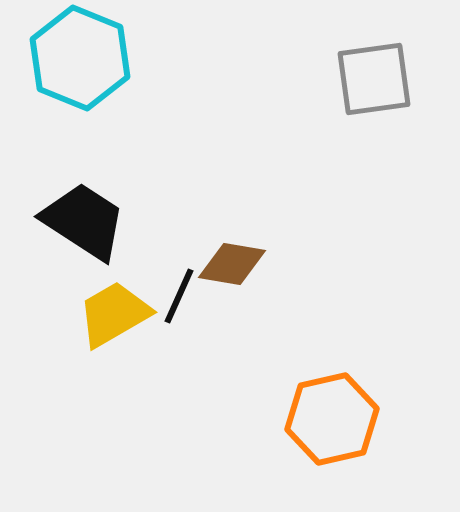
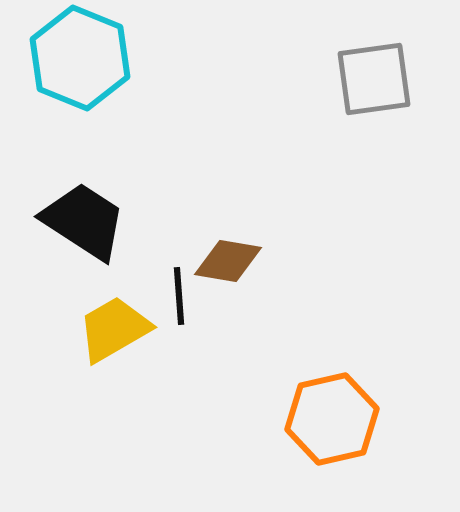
brown diamond: moved 4 px left, 3 px up
black line: rotated 28 degrees counterclockwise
yellow trapezoid: moved 15 px down
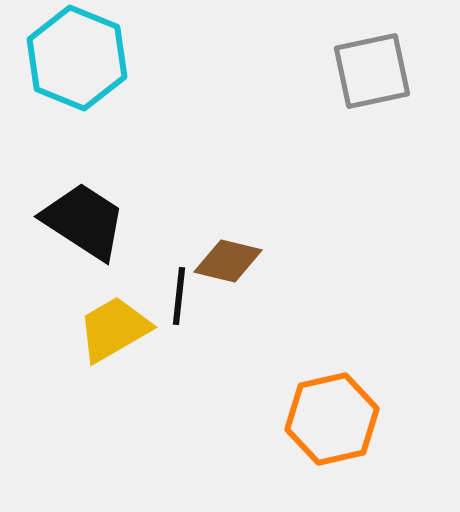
cyan hexagon: moved 3 px left
gray square: moved 2 px left, 8 px up; rotated 4 degrees counterclockwise
brown diamond: rotated 4 degrees clockwise
black line: rotated 10 degrees clockwise
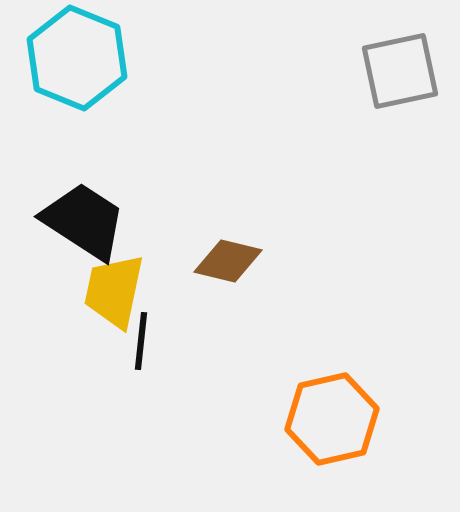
gray square: moved 28 px right
black line: moved 38 px left, 45 px down
yellow trapezoid: moved 38 px up; rotated 48 degrees counterclockwise
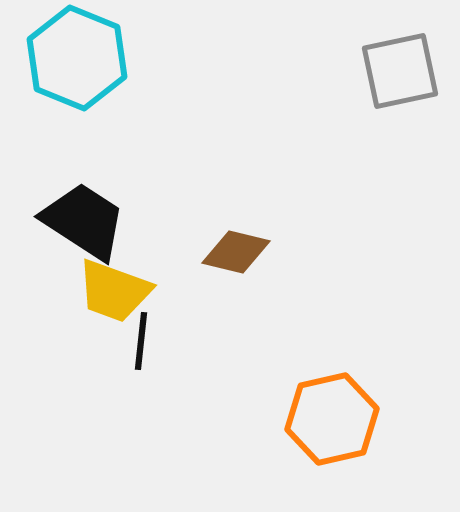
brown diamond: moved 8 px right, 9 px up
yellow trapezoid: rotated 82 degrees counterclockwise
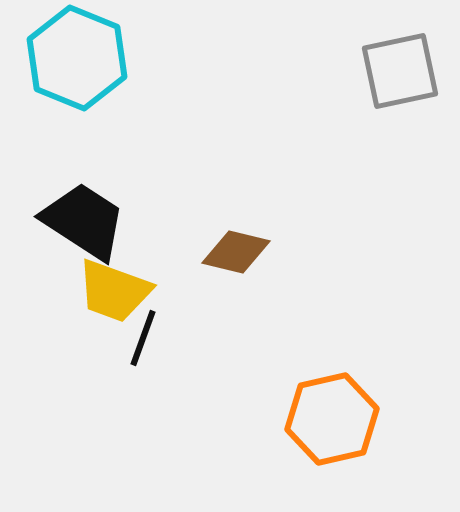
black line: moved 2 px right, 3 px up; rotated 14 degrees clockwise
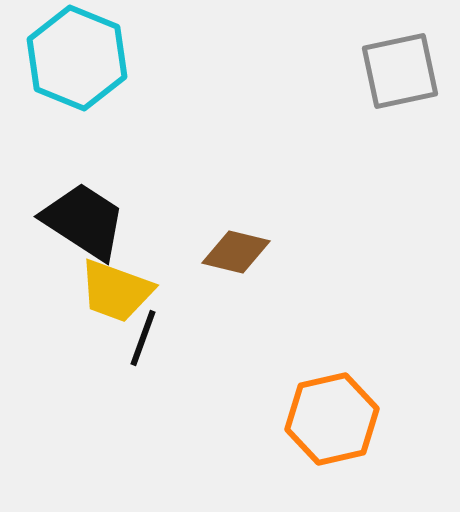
yellow trapezoid: moved 2 px right
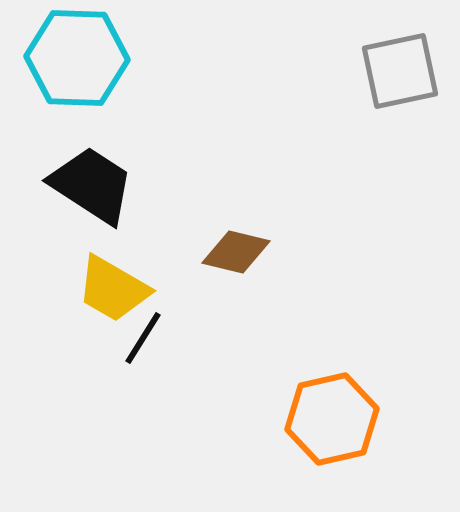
cyan hexagon: rotated 20 degrees counterclockwise
black trapezoid: moved 8 px right, 36 px up
yellow trapezoid: moved 3 px left, 2 px up; rotated 10 degrees clockwise
black line: rotated 12 degrees clockwise
